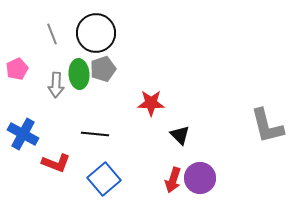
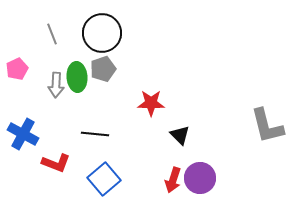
black circle: moved 6 px right
green ellipse: moved 2 px left, 3 px down
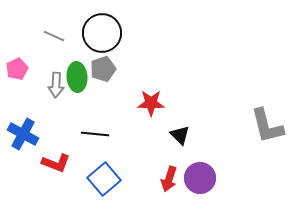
gray line: moved 2 px right, 2 px down; rotated 45 degrees counterclockwise
red arrow: moved 4 px left, 1 px up
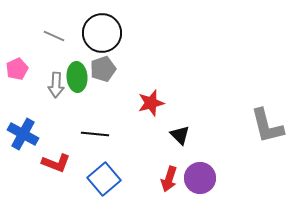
red star: rotated 16 degrees counterclockwise
